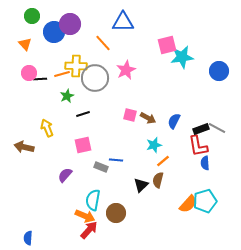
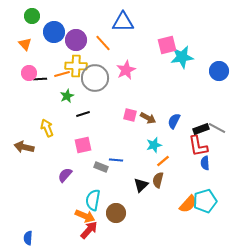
purple circle at (70, 24): moved 6 px right, 16 px down
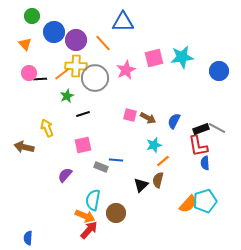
pink square at (167, 45): moved 13 px left, 13 px down
orange line at (62, 74): rotated 21 degrees counterclockwise
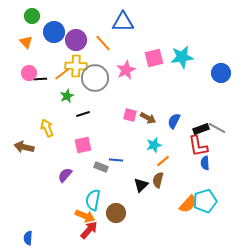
orange triangle at (25, 44): moved 1 px right, 2 px up
blue circle at (219, 71): moved 2 px right, 2 px down
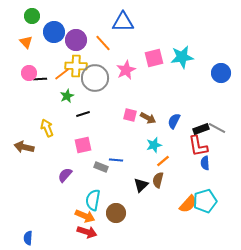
red arrow at (89, 230): moved 2 px left, 2 px down; rotated 66 degrees clockwise
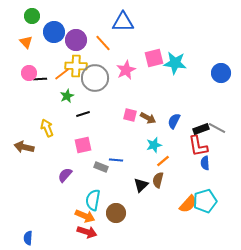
cyan star at (182, 57): moved 7 px left, 6 px down; rotated 15 degrees clockwise
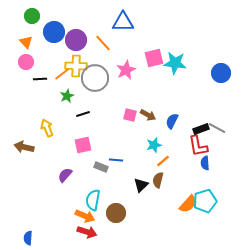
pink circle at (29, 73): moved 3 px left, 11 px up
brown arrow at (148, 118): moved 3 px up
blue semicircle at (174, 121): moved 2 px left
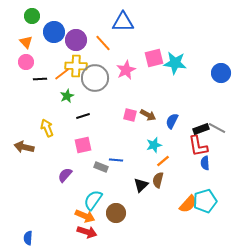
black line at (83, 114): moved 2 px down
cyan semicircle at (93, 200): rotated 25 degrees clockwise
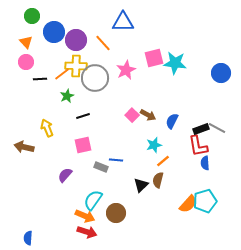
pink square at (130, 115): moved 2 px right; rotated 32 degrees clockwise
